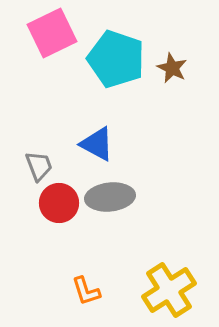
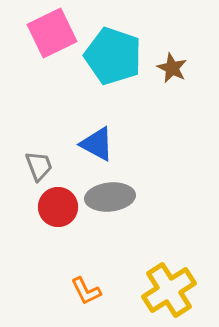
cyan pentagon: moved 3 px left, 3 px up
red circle: moved 1 px left, 4 px down
orange L-shape: rotated 8 degrees counterclockwise
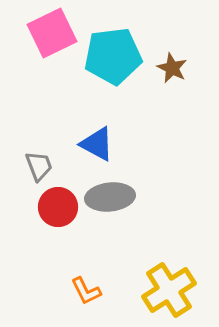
cyan pentagon: rotated 26 degrees counterclockwise
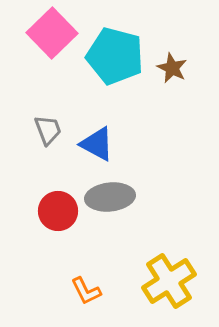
pink square: rotated 18 degrees counterclockwise
cyan pentagon: moved 2 px right; rotated 22 degrees clockwise
gray trapezoid: moved 9 px right, 36 px up
red circle: moved 4 px down
yellow cross: moved 9 px up
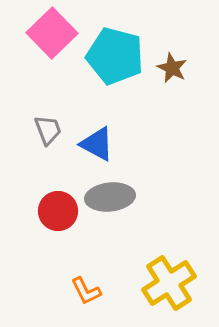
yellow cross: moved 2 px down
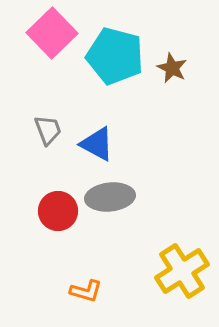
yellow cross: moved 13 px right, 12 px up
orange L-shape: rotated 48 degrees counterclockwise
